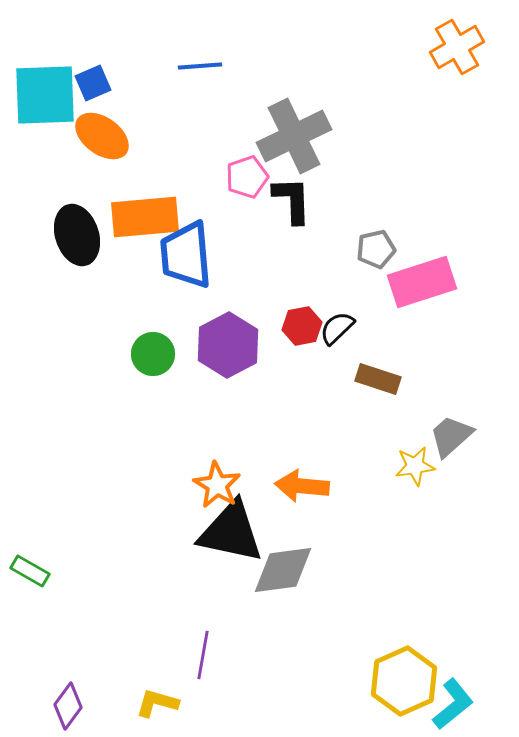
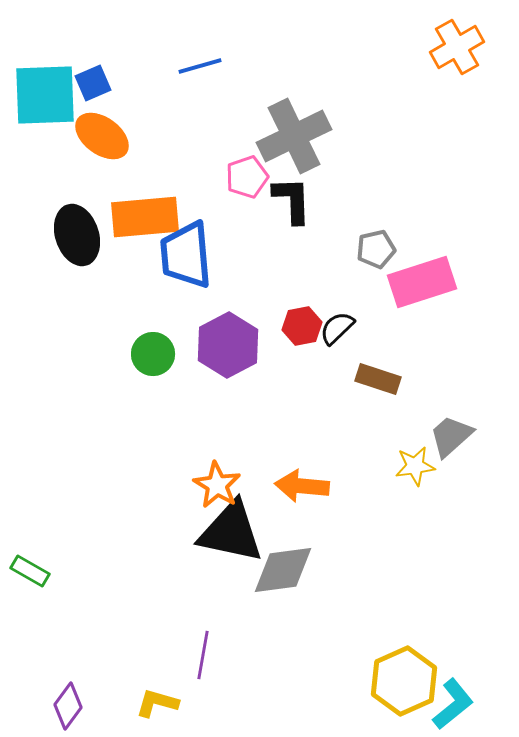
blue line: rotated 12 degrees counterclockwise
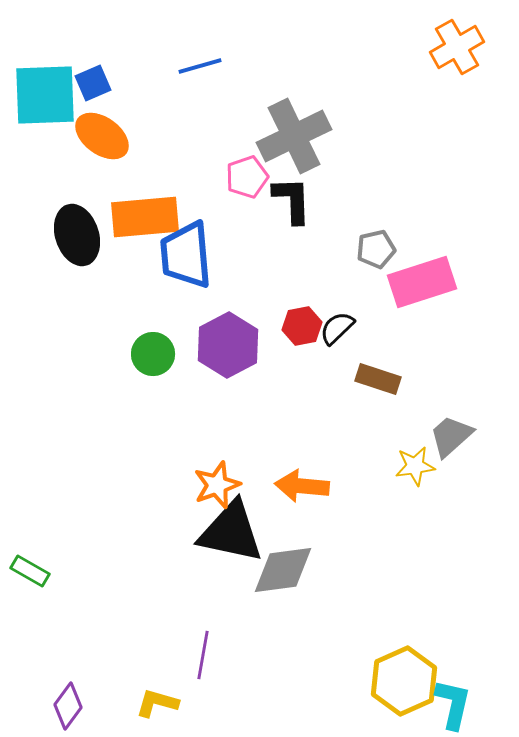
orange star: rotated 21 degrees clockwise
cyan L-shape: rotated 38 degrees counterclockwise
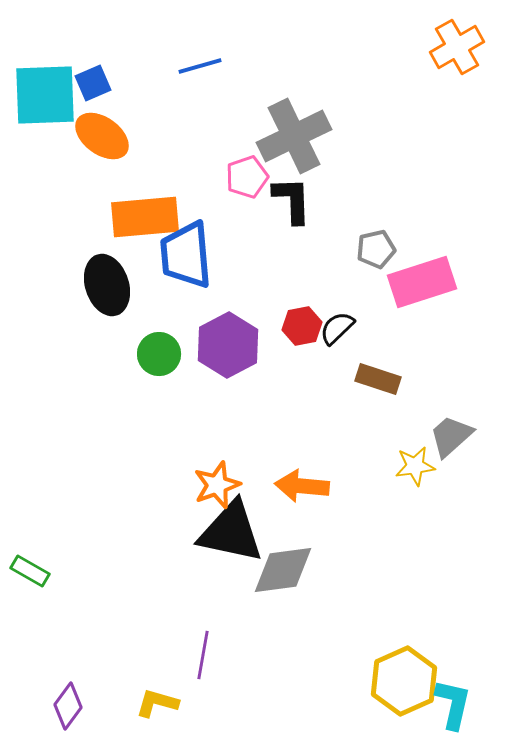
black ellipse: moved 30 px right, 50 px down
green circle: moved 6 px right
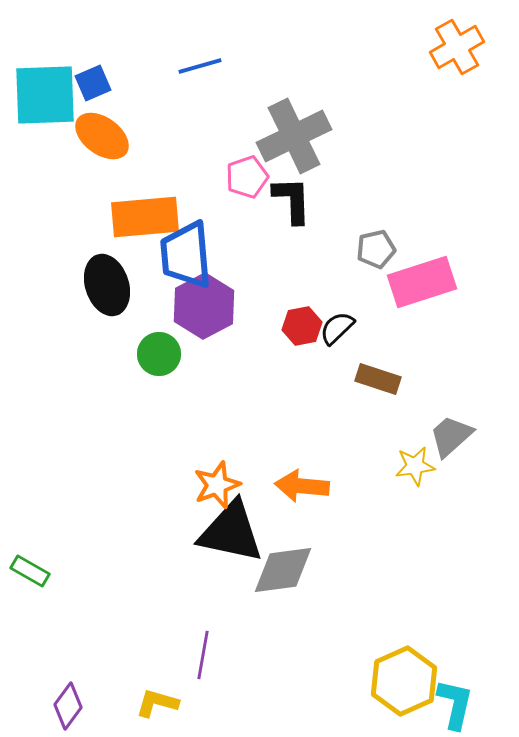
purple hexagon: moved 24 px left, 39 px up
cyan L-shape: moved 2 px right
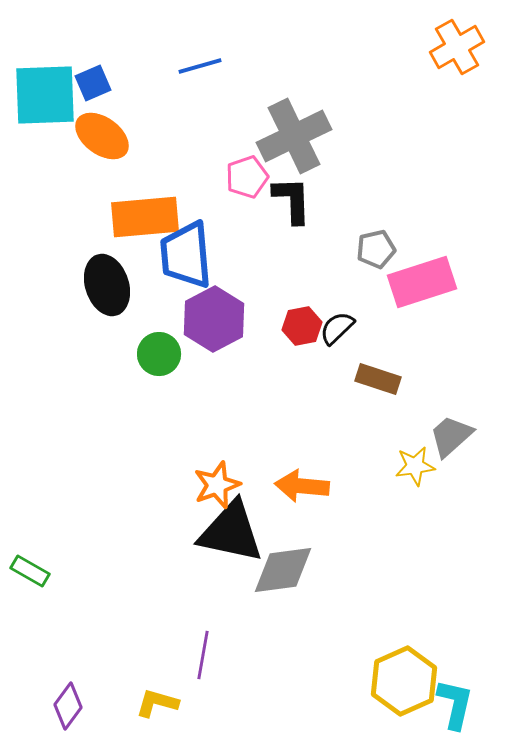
purple hexagon: moved 10 px right, 13 px down
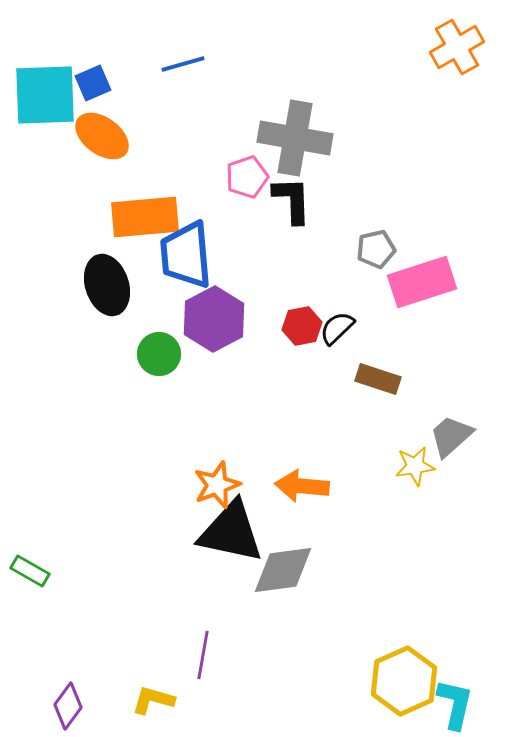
blue line: moved 17 px left, 2 px up
gray cross: moved 1 px right, 2 px down; rotated 36 degrees clockwise
yellow L-shape: moved 4 px left, 3 px up
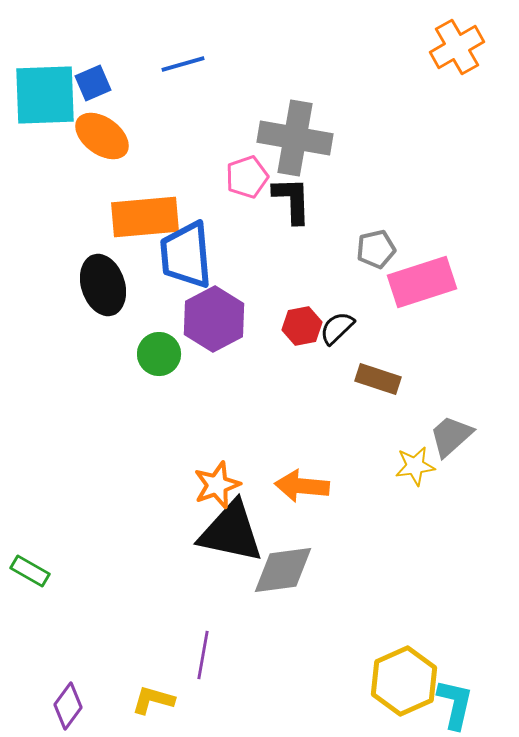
black ellipse: moved 4 px left
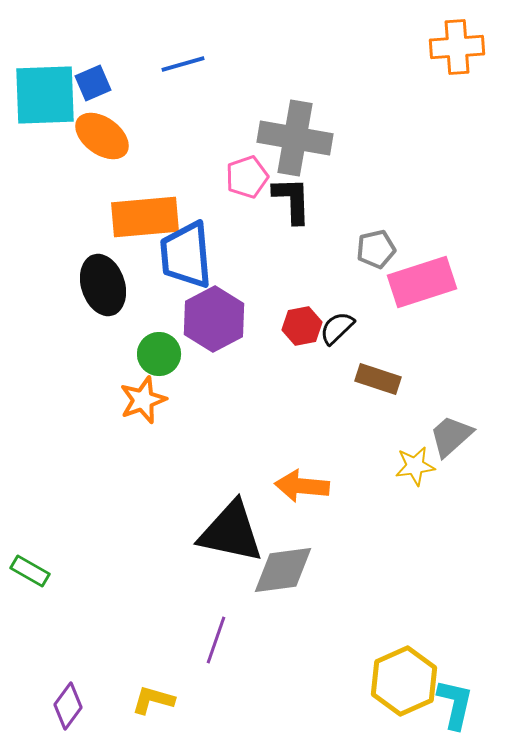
orange cross: rotated 26 degrees clockwise
orange star: moved 74 px left, 85 px up
purple line: moved 13 px right, 15 px up; rotated 9 degrees clockwise
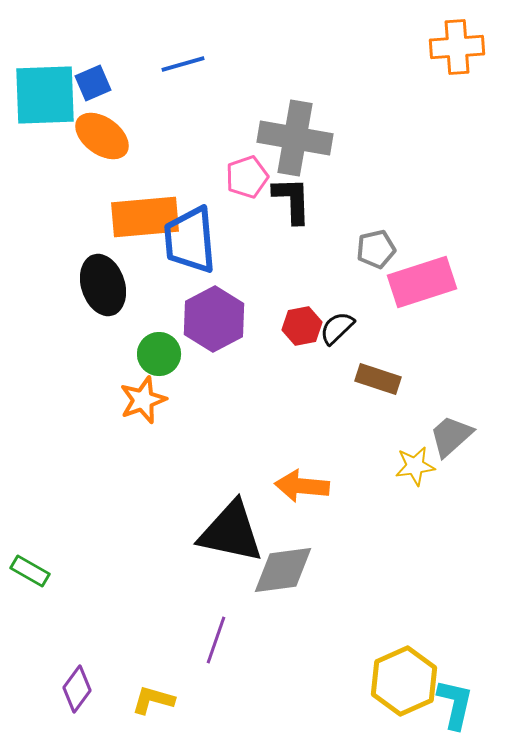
blue trapezoid: moved 4 px right, 15 px up
purple diamond: moved 9 px right, 17 px up
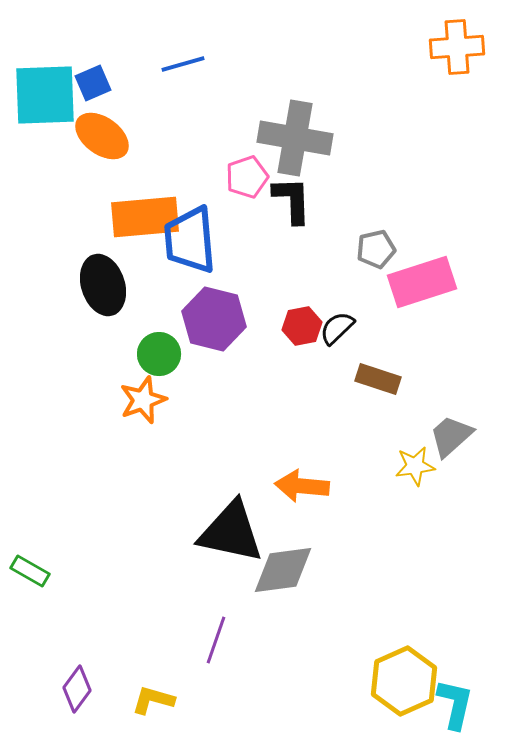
purple hexagon: rotated 18 degrees counterclockwise
